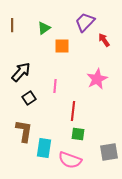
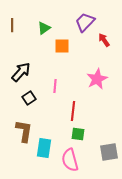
pink semicircle: rotated 55 degrees clockwise
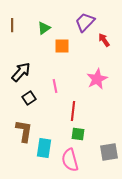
pink line: rotated 16 degrees counterclockwise
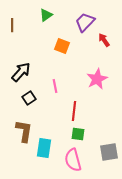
green triangle: moved 2 px right, 13 px up
orange square: rotated 21 degrees clockwise
red line: moved 1 px right
pink semicircle: moved 3 px right
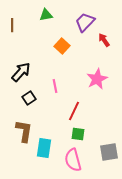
green triangle: rotated 24 degrees clockwise
orange square: rotated 21 degrees clockwise
red line: rotated 18 degrees clockwise
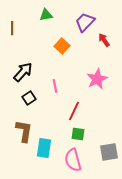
brown line: moved 3 px down
black arrow: moved 2 px right
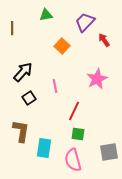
brown L-shape: moved 3 px left
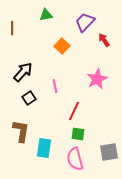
pink semicircle: moved 2 px right, 1 px up
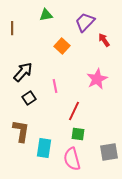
pink semicircle: moved 3 px left
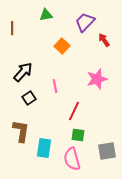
pink star: rotated 10 degrees clockwise
green square: moved 1 px down
gray square: moved 2 px left, 1 px up
